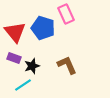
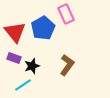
blue pentagon: rotated 25 degrees clockwise
brown L-shape: rotated 60 degrees clockwise
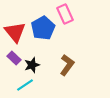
pink rectangle: moved 1 px left
purple rectangle: rotated 24 degrees clockwise
black star: moved 1 px up
cyan line: moved 2 px right
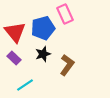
blue pentagon: rotated 15 degrees clockwise
black star: moved 11 px right, 11 px up
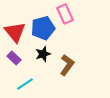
cyan line: moved 1 px up
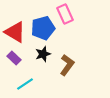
red triangle: rotated 20 degrees counterclockwise
